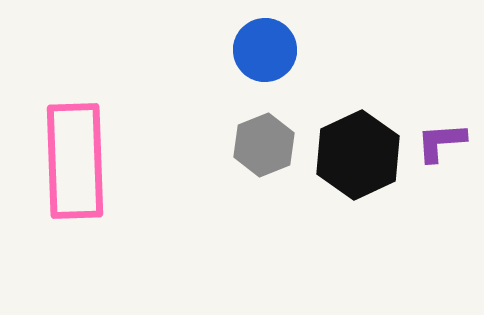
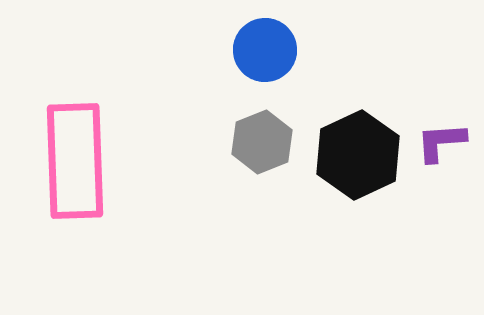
gray hexagon: moved 2 px left, 3 px up
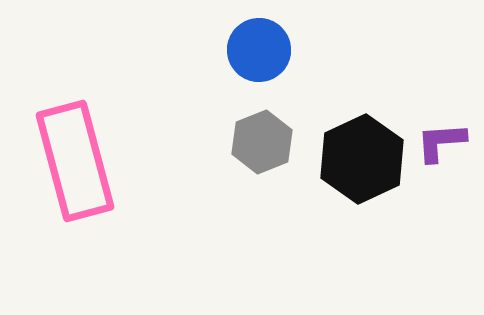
blue circle: moved 6 px left
black hexagon: moved 4 px right, 4 px down
pink rectangle: rotated 13 degrees counterclockwise
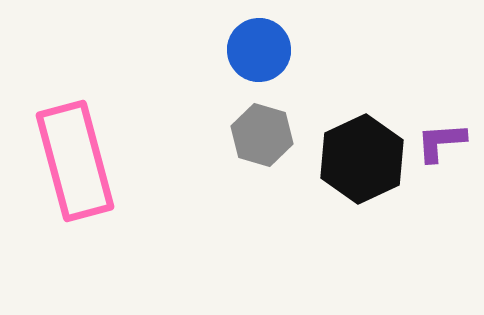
gray hexagon: moved 7 px up; rotated 22 degrees counterclockwise
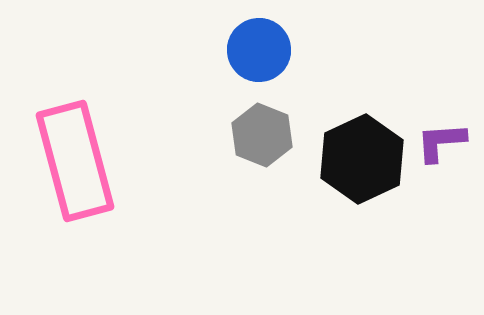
gray hexagon: rotated 6 degrees clockwise
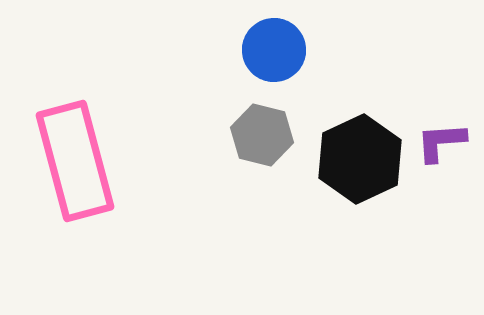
blue circle: moved 15 px right
gray hexagon: rotated 8 degrees counterclockwise
black hexagon: moved 2 px left
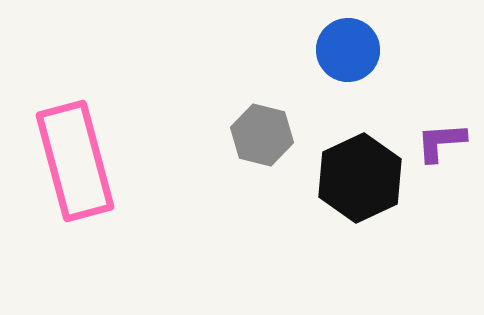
blue circle: moved 74 px right
black hexagon: moved 19 px down
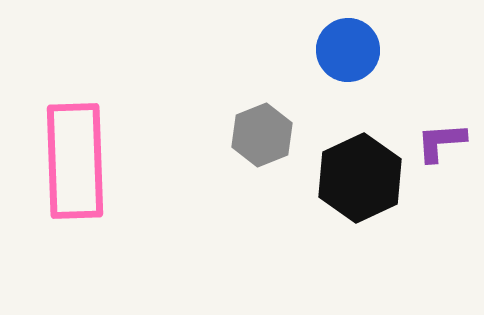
gray hexagon: rotated 24 degrees clockwise
pink rectangle: rotated 13 degrees clockwise
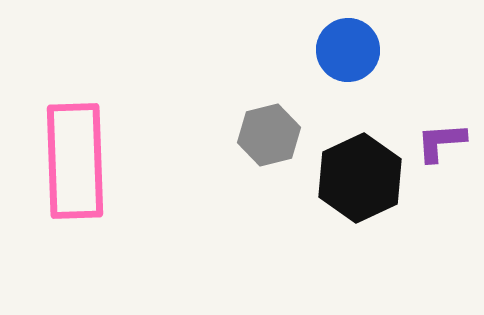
gray hexagon: moved 7 px right; rotated 8 degrees clockwise
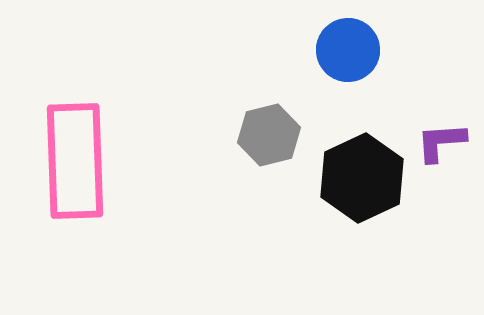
black hexagon: moved 2 px right
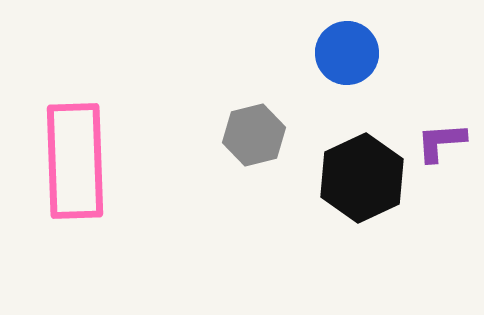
blue circle: moved 1 px left, 3 px down
gray hexagon: moved 15 px left
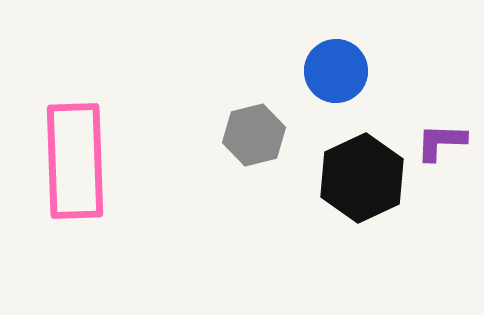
blue circle: moved 11 px left, 18 px down
purple L-shape: rotated 6 degrees clockwise
